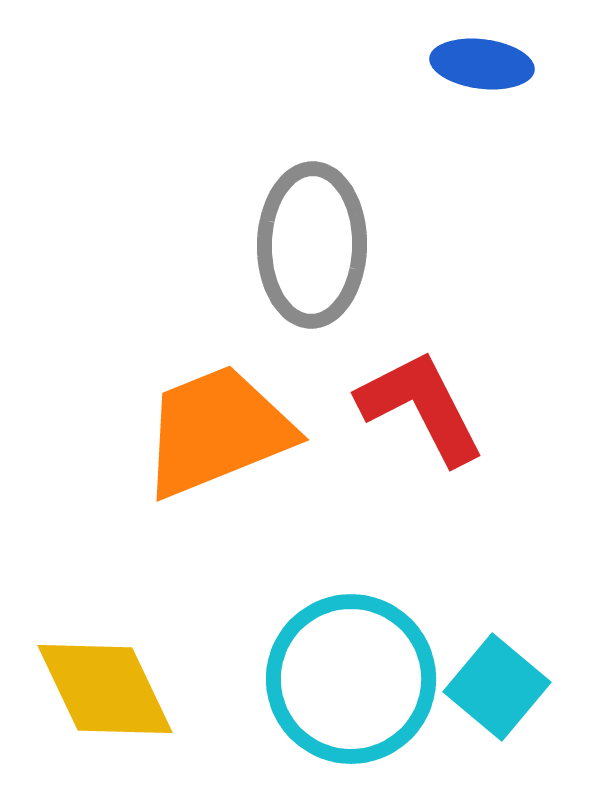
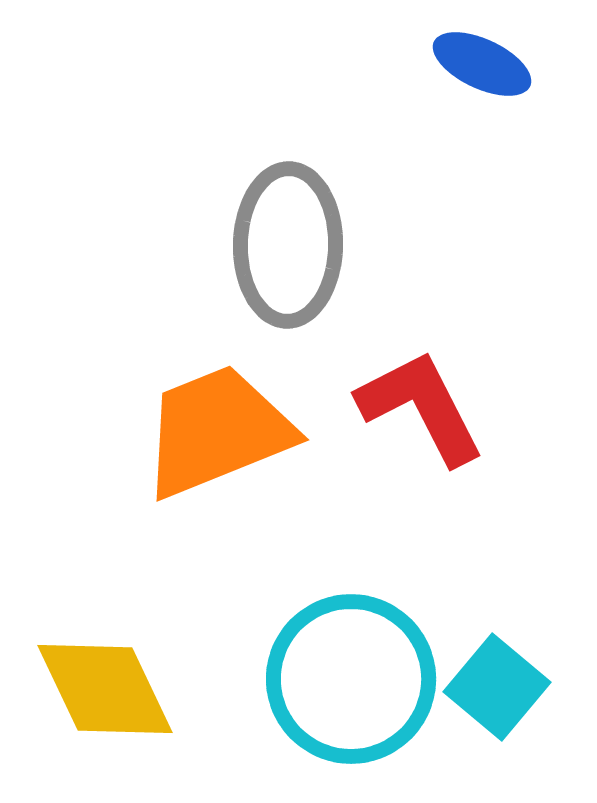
blue ellipse: rotated 18 degrees clockwise
gray ellipse: moved 24 px left
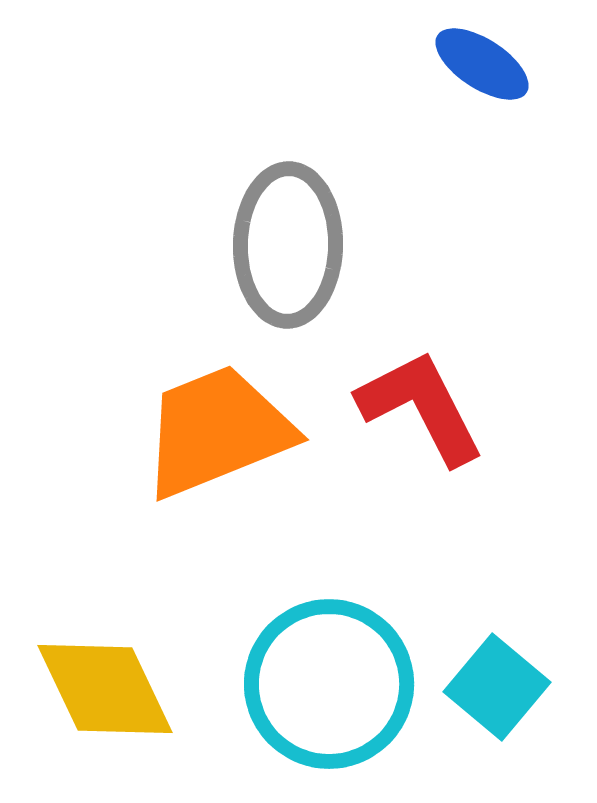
blue ellipse: rotated 8 degrees clockwise
cyan circle: moved 22 px left, 5 px down
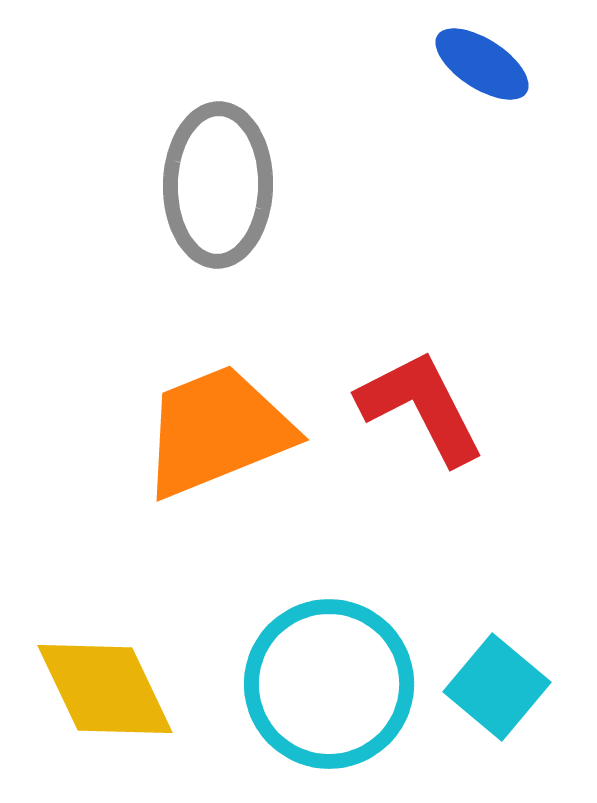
gray ellipse: moved 70 px left, 60 px up
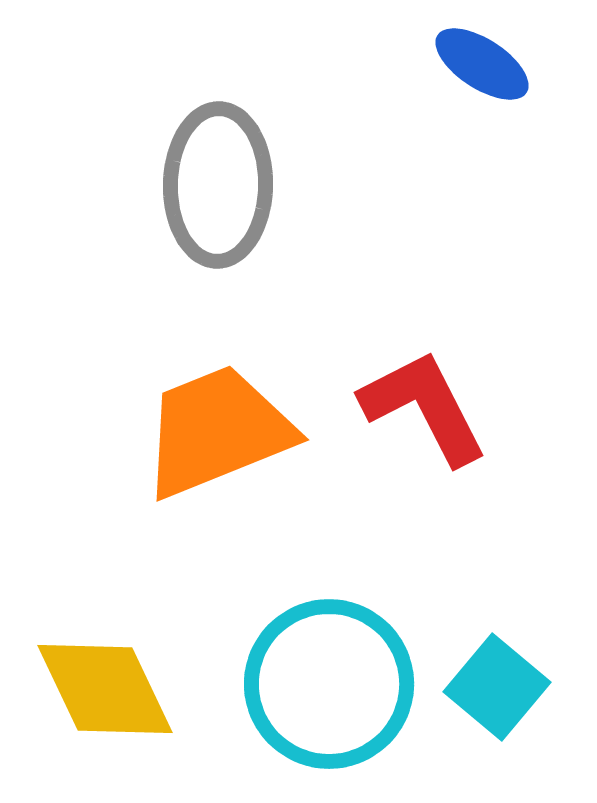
red L-shape: moved 3 px right
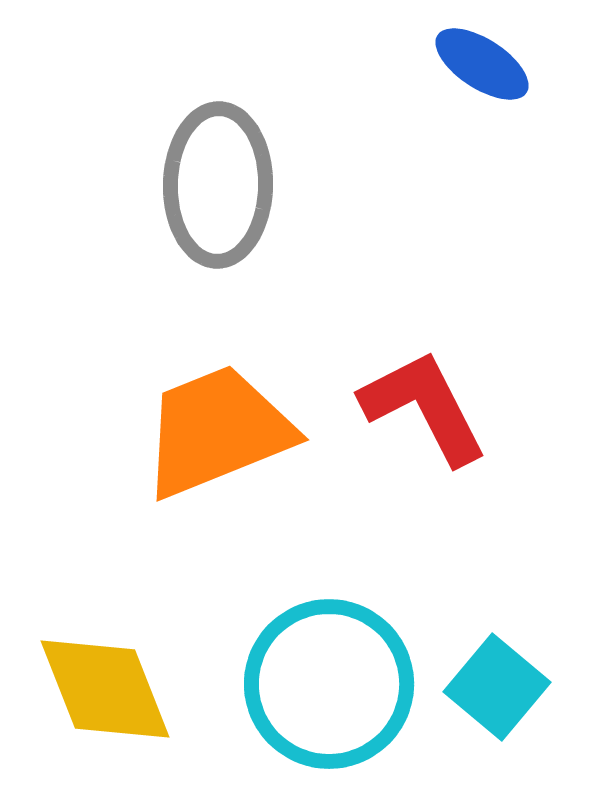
yellow diamond: rotated 4 degrees clockwise
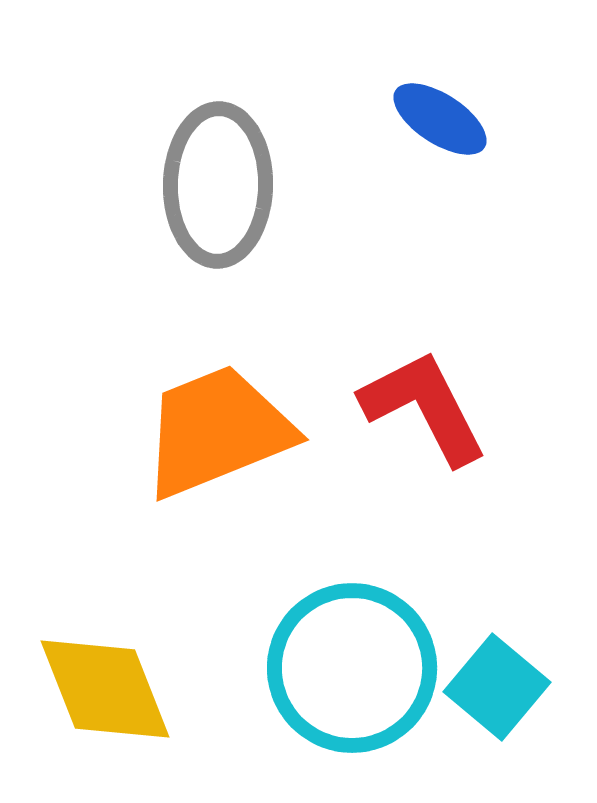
blue ellipse: moved 42 px left, 55 px down
cyan circle: moved 23 px right, 16 px up
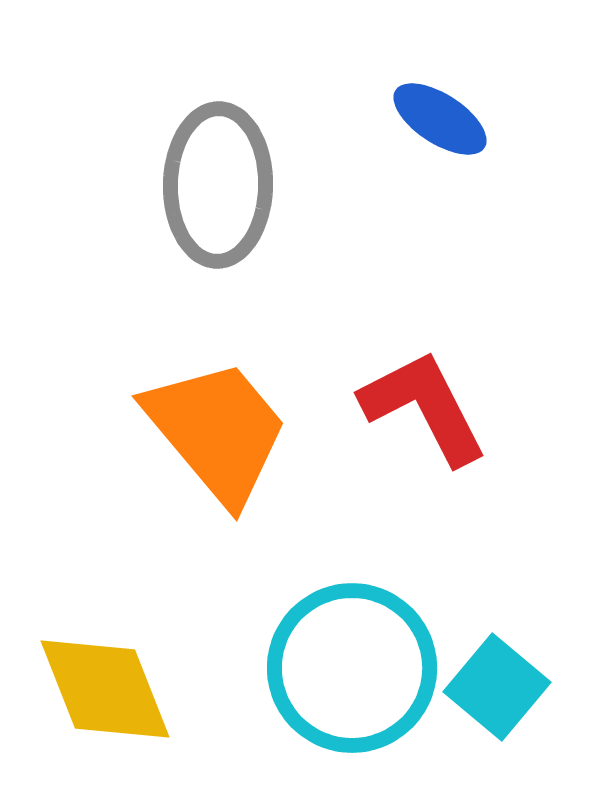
orange trapezoid: rotated 72 degrees clockwise
